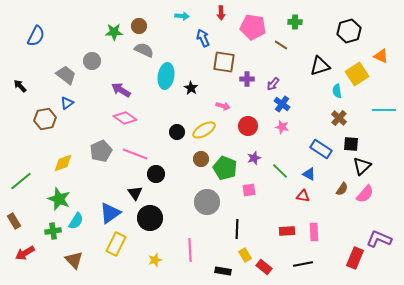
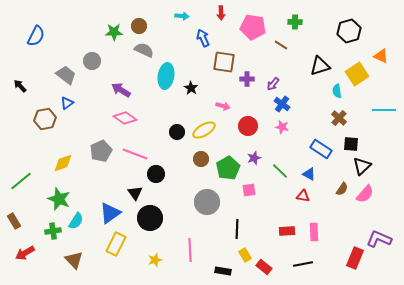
green pentagon at (225, 168): moved 3 px right; rotated 20 degrees clockwise
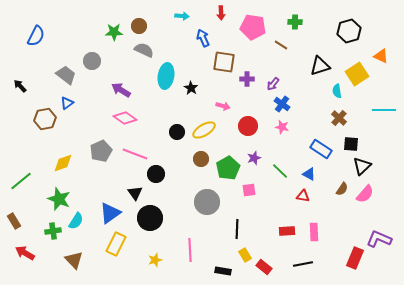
red arrow at (25, 253): rotated 60 degrees clockwise
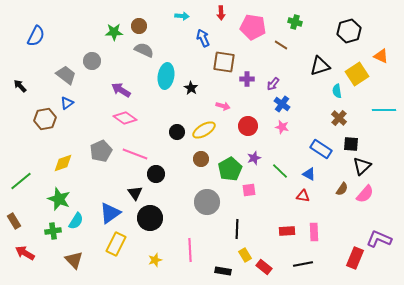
green cross at (295, 22): rotated 16 degrees clockwise
green pentagon at (228, 168): moved 2 px right, 1 px down
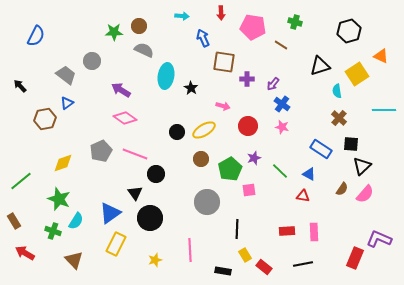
green cross at (53, 231): rotated 28 degrees clockwise
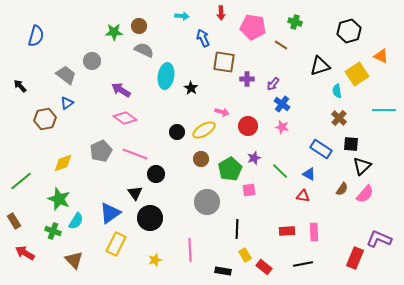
blue semicircle at (36, 36): rotated 10 degrees counterclockwise
pink arrow at (223, 106): moved 1 px left, 6 px down
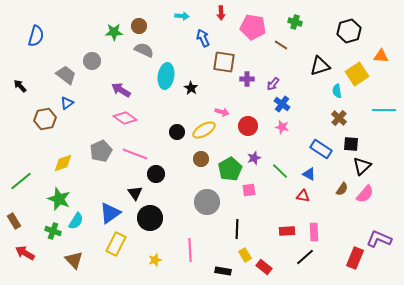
orange triangle at (381, 56): rotated 21 degrees counterclockwise
black line at (303, 264): moved 2 px right, 7 px up; rotated 30 degrees counterclockwise
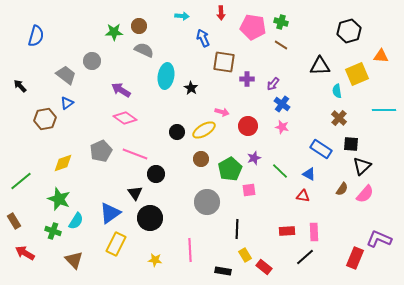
green cross at (295, 22): moved 14 px left
black triangle at (320, 66): rotated 15 degrees clockwise
yellow square at (357, 74): rotated 10 degrees clockwise
yellow star at (155, 260): rotated 24 degrees clockwise
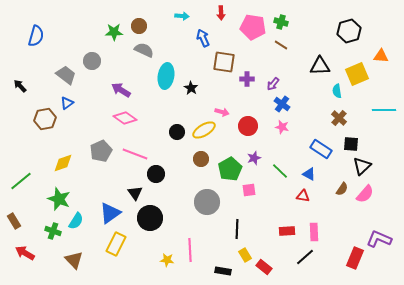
yellow star at (155, 260): moved 12 px right
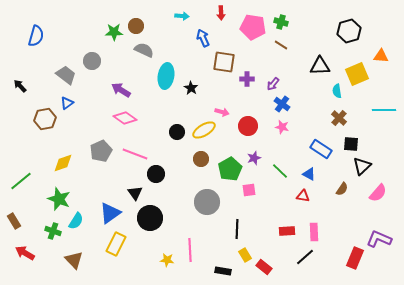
brown circle at (139, 26): moved 3 px left
pink semicircle at (365, 194): moved 13 px right, 1 px up
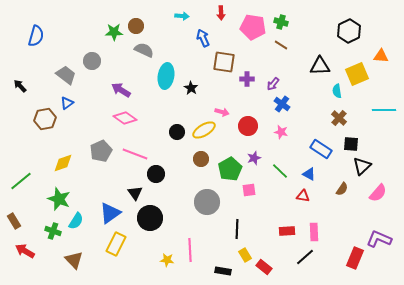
black hexagon at (349, 31): rotated 10 degrees counterclockwise
pink star at (282, 127): moved 1 px left, 5 px down
red arrow at (25, 253): moved 2 px up
